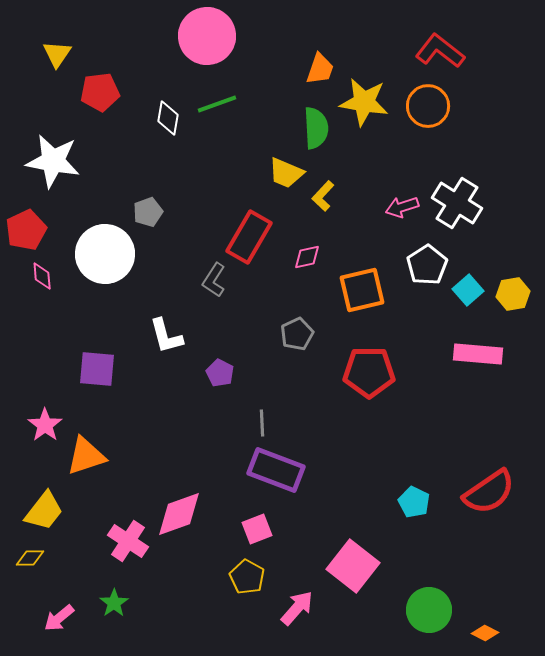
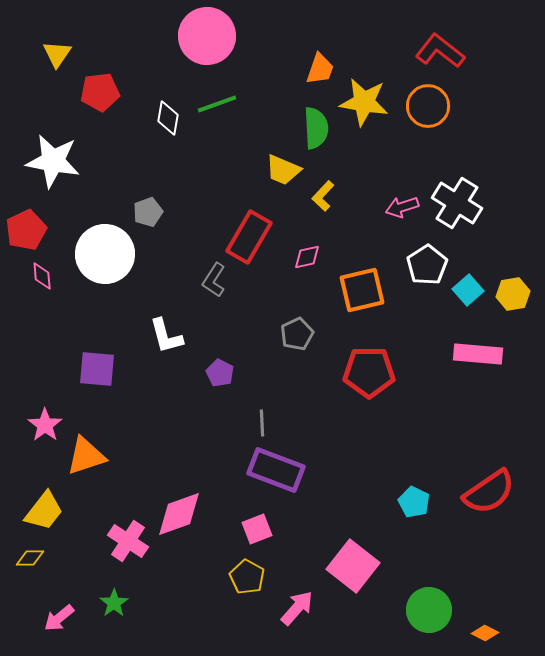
yellow trapezoid at (286, 173): moved 3 px left, 3 px up
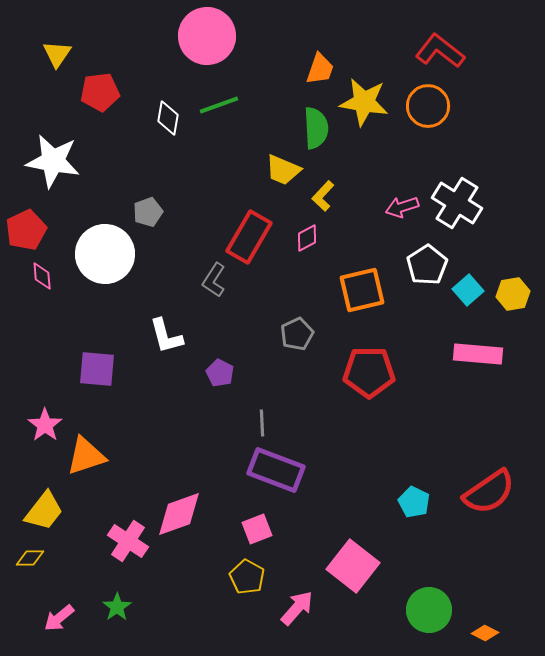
green line at (217, 104): moved 2 px right, 1 px down
pink diamond at (307, 257): moved 19 px up; rotated 16 degrees counterclockwise
green star at (114, 603): moved 3 px right, 4 px down
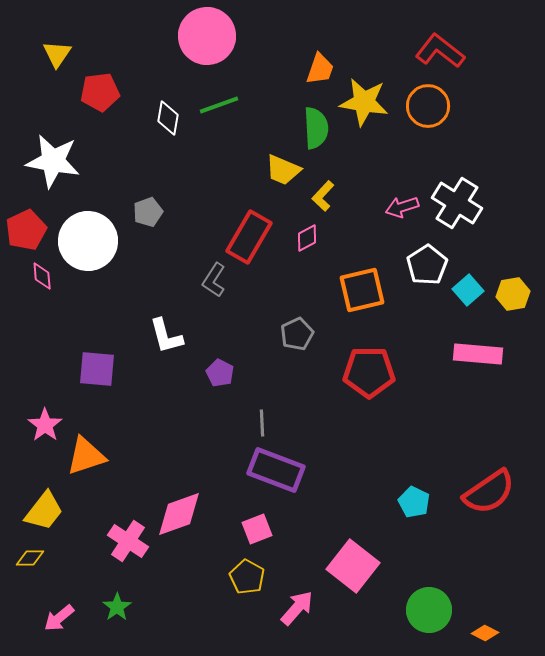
white circle at (105, 254): moved 17 px left, 13 px up
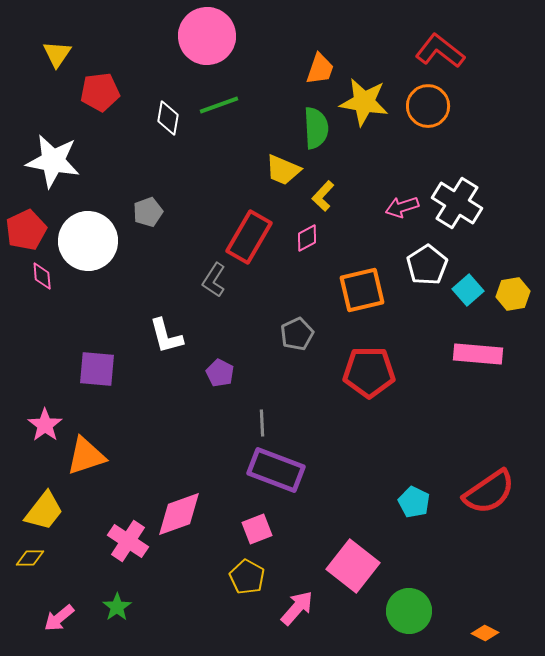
green circle at (429, 610): moved 20 px left, 1 px down
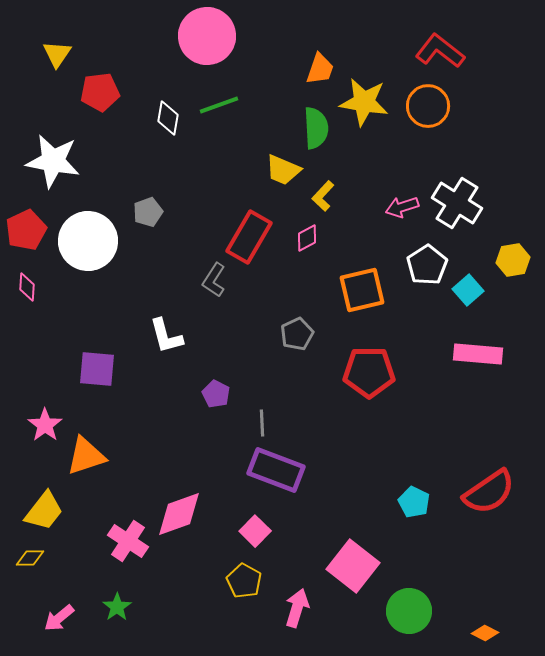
pink diamond at (42, 276): moved 15 px left, 11 px down; rotated 8 degrees clockwise
yellow hexagon at (513, 294): moved 34 px up
purple pentagon at (220, 373): moved 4 px left, 21 px down
pink square at (257, 529): moved 2 px left, 2 px down; rotated 24 degrees counterclockwise
yellow pentagon at (247, 577): moved 3 px left, 4 px down
pink arrow at (297, 608): rotated 24 degrees counterclockwise
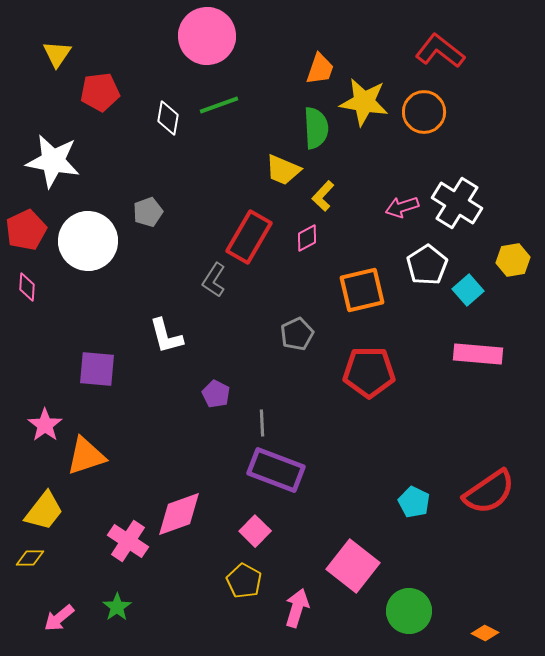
orange circle at (428, 106): moved 4 px left, 6 px down
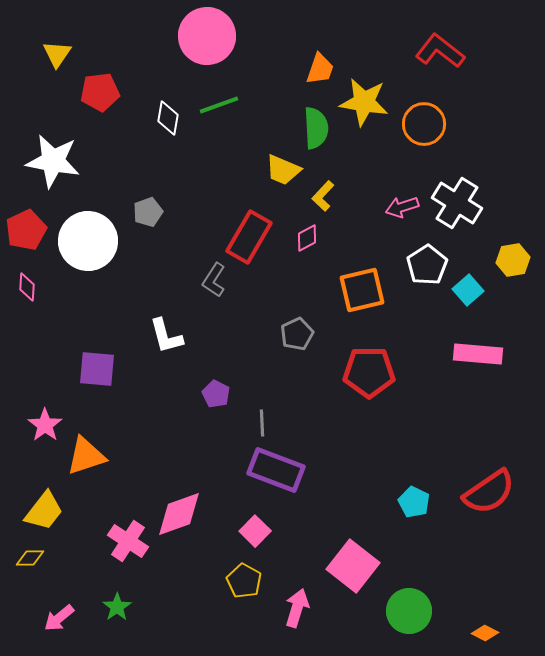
orange circle at (424, 112): moved 12 px down
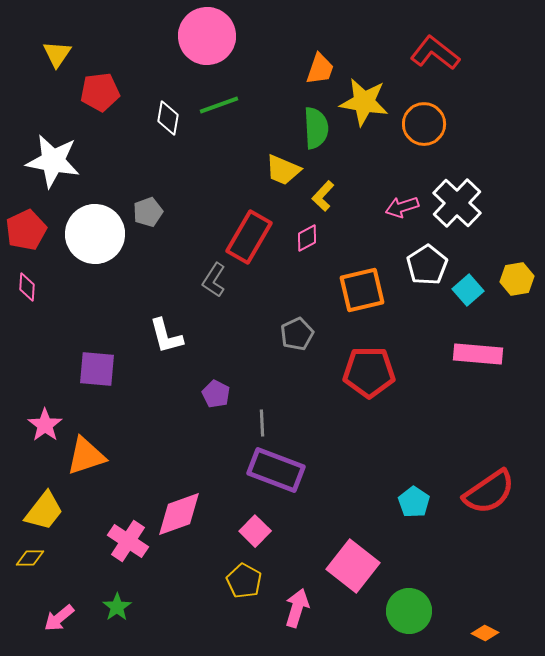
red L-shape at (440, 51): moved 5 px left, 2 px down
white cross at (457, 203): rotated 12 degrees clockwise
white circle at (88, 241): moved 7 px right, 7 px up
yellow hexagon at (513, 260): moved 4 px right, 19 px down
cyan pentagon at (414, 502): rotated 8 degrees clockwise
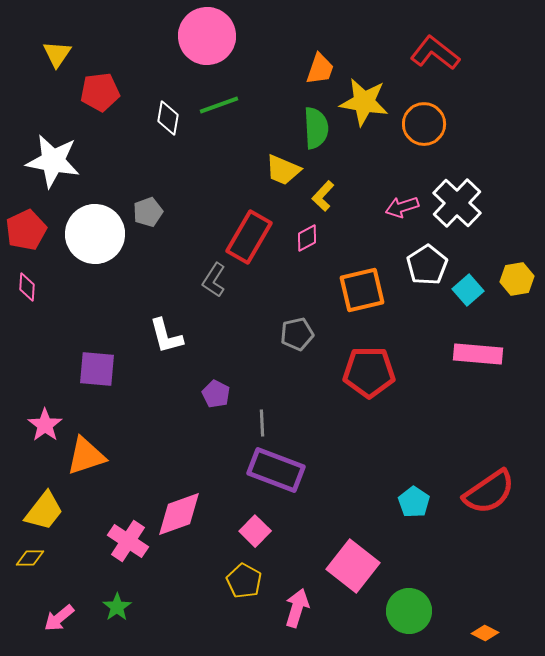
gray pentagon at (297, 334): rotated 12 degrees clockwise
